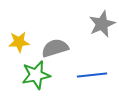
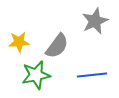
gray star: moved 7 px left, 3 px up
gray semicircle: moved 2 px right, 2 px up; rotated 144 degrees clockwise
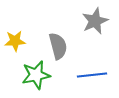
yellow star: moved 4 px left, 1 px up
gray semicircle: moved 1 px right; rotated 52 degrees counterclockwise
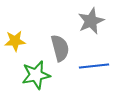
gray star: moved 4 px left
gray semicircle: moved 2 px right, 2 px down
blue line: moved 2 px right, 9 px up
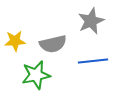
gray semicircle: moved 7 px left, 4 px up; rotated 92 degrees clockwise
blue line: moved 1 px left, 5 px up
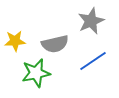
gray semicircle: moved 2 px right
blue line: rotated 28 degrees counterclockwise
green star: moved 2 px up
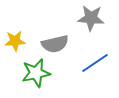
gray star: moved 3 px up; rotated 28 degrees clockwise
blue line: moved 2 px right, 2 px down
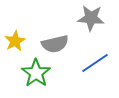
yellow star: rotated 25 degrees counterclockwise
green star: rotated 24 degrees counterclockwise
